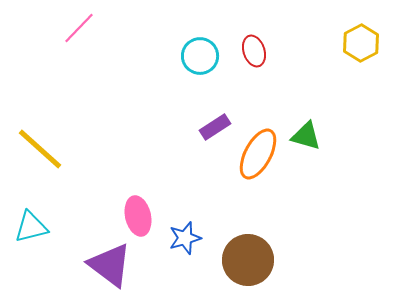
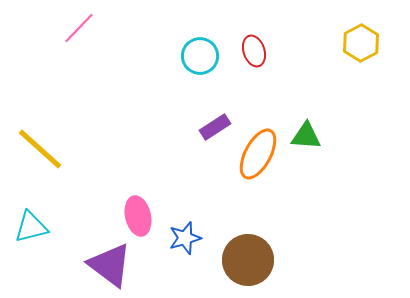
green triangle: rotated 12 degrees counterclockwise
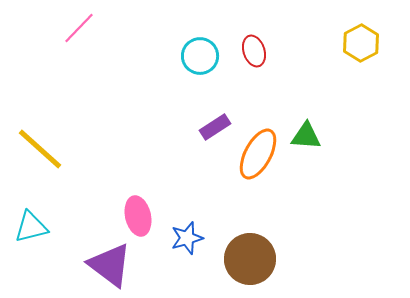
blue star: moved 2 px right
brown circle: moved 2 px right, 1 px up
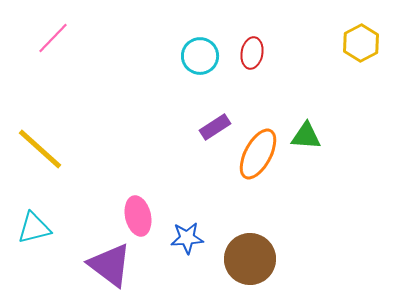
pink line: moved 26 px left, 10 px down
red ellipse: moved 2 px left, 2 px down; rotated 28 degrees clockwise
cyan triangle: moved 3 px right, 1 px down
blue star: rotated 12 degrees clockwise
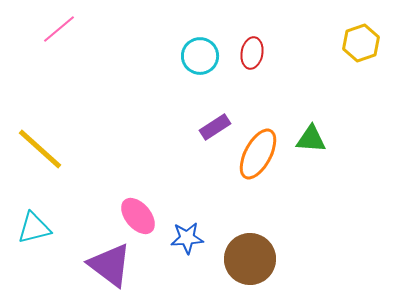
pink line: moved 6 px right, 9 px up; rotated 6 degrees clockwise
yellow hexagon: rotated 9 degrees clockwise
green triangle: moved 5 px right, 3 px down
pink ellipse: rotated 27 degrees counterclockwise
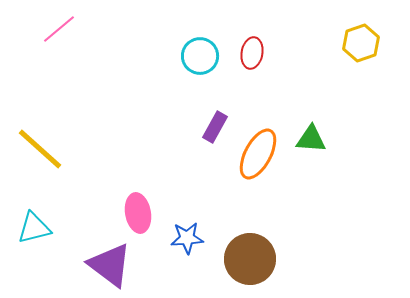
purple rectangle: rotated 28 degrees counterclockwise
pink ellipse: moved 3 px up; rotated 30 degrees clockwise
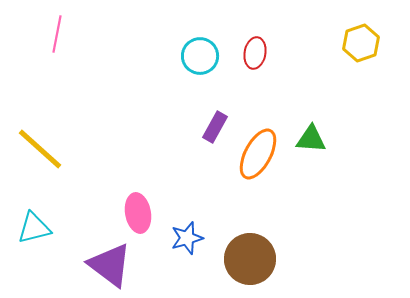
pink line: moved 2 px left, 5 px down; rotated 39 degrees counterclockwise
red ellipse: moved 3 px right
blue star: rotated 12 degrees counterclockwise
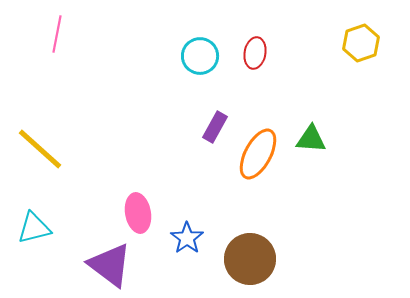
blue star: rotated 20 degrees counterclockwise
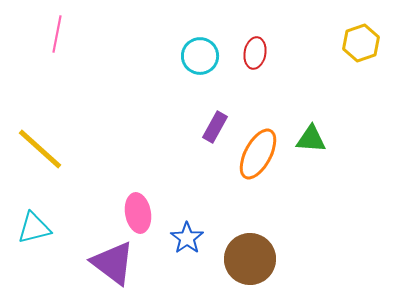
purple triangle: moved 3 px right, 2 px up
